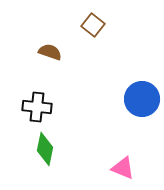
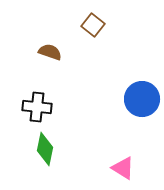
pink triangle: rotated 10 degrees clockwise
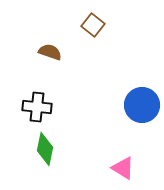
blue circle: moved 6 px down
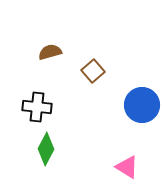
brown square: moved 46 px down; rotated 10 degrees clockwise
brown semicircle: rotated 35 degrees counterclockwise
green diamond: moved 1 px right; rotated 16 degrees clockwise
pink triangle: moved 4 px right, 1 px up
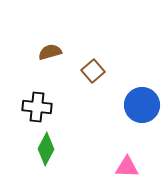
pink triangle: rotated 30 degrees counterclockwise
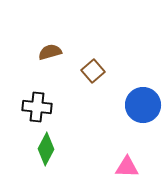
blue circle: moved 1 px right
